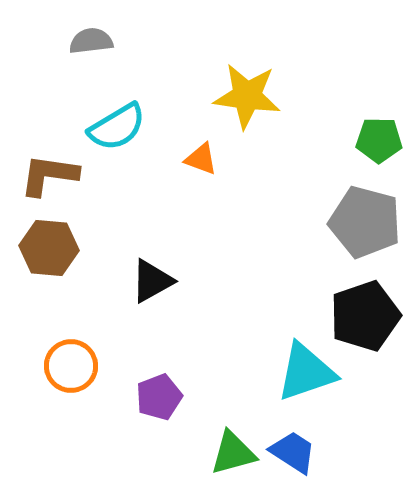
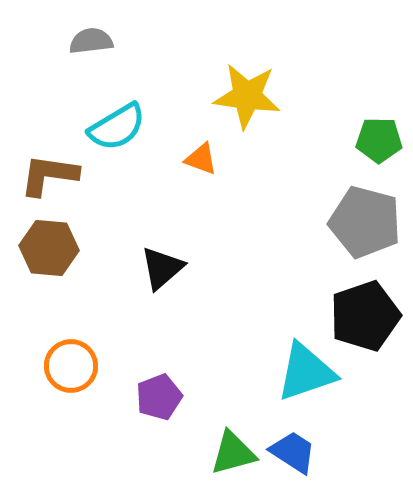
black triangle: moved 10 px right, 13 px up; rotated 12 degrees counterclockwise
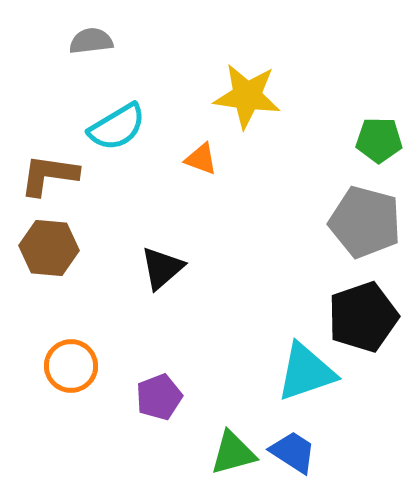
black pentagon: moved 2 px left, 1 px down
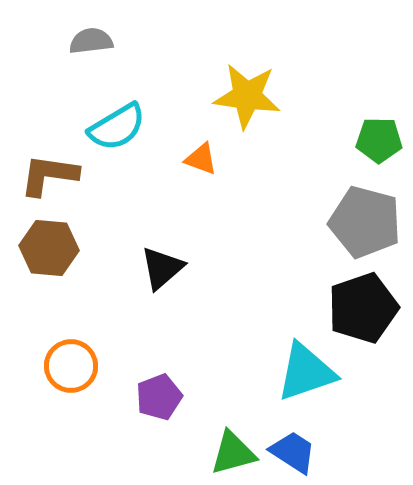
black pentagon: moved 9 px up
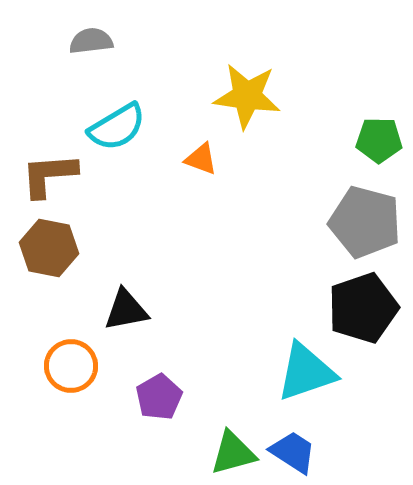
brown L-shape: rotated 12 degrees counterclockwise
brown hexagon: rotated 6 degrees clockwise
black triangle: moved 36 px left, 42 px down; rotated 30 degrees clockwise
purple pentagon: rotated 9 degrees counterclockwise
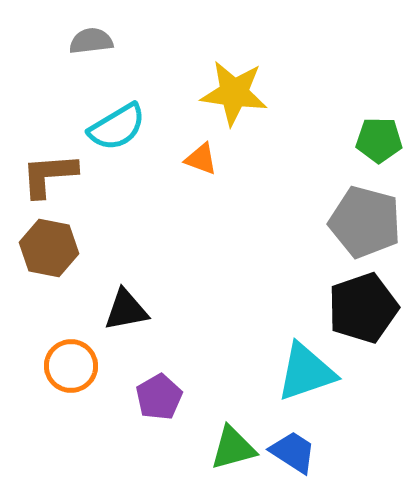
yellow star: moved 13 px left, 3 px up
green triangle: moved 5 px up
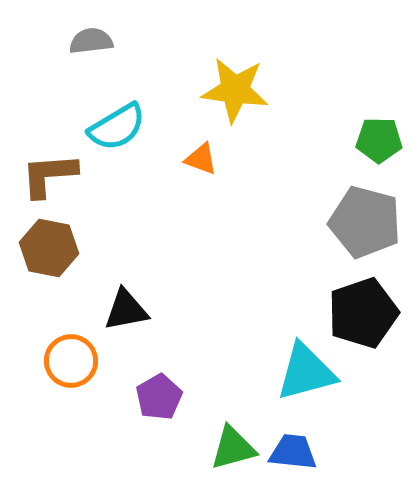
yellow star: moved 1 px right, 3 px up
black pentagon: moved 5 px down
orange circle: moved 5 px up
cyan triangle: rotated 4 degrees clockwise
blue trapezoid: rotated 27 degrees counterclockwise
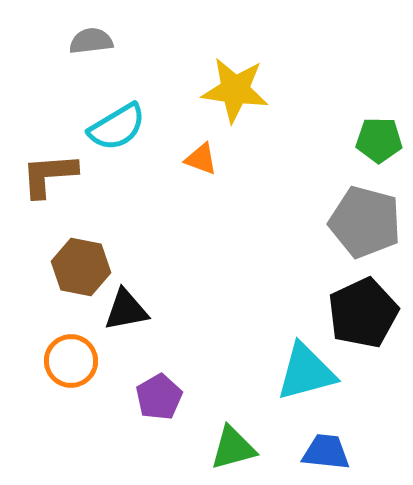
brown hexagon: moved 32 px right, 19 px down
black pentagon: rotated 6 degrees counterclockwise
blue trapezoid: moved 33 px right
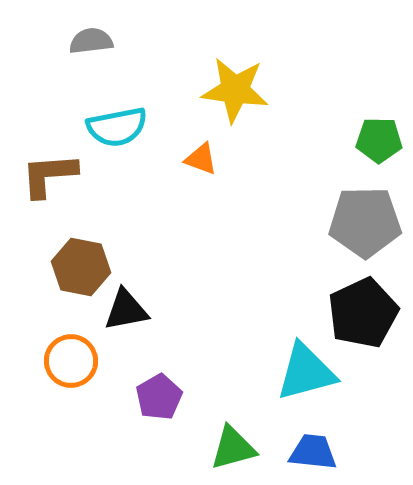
cyan semicircle: rotated 20 degrees clockwise
gray pentagon: rotated 16 degrees counterclockwise
blue trapezoid: moved 13 px left
